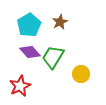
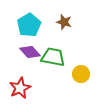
brown star: moved 4 px right; rotated 28 degrees counterclockwise
green trapezoid: rotated 70 degrees clockwise
red star: moved 2 px down
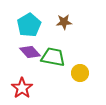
brown star: rotated 21 degrees counterclockwise
yellow circle: moved 1 px left, 1 px up
red star: moved 2 px right; rotated 10 degrees counterclockwise
